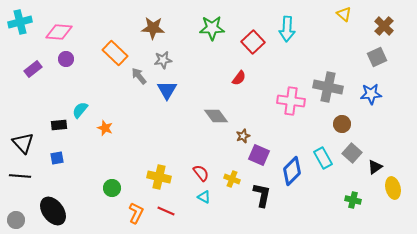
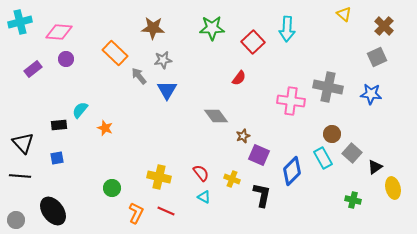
blue star at (371, 94): rotated 10 degrees clockwise
brown circle at (342, 124): moved 10 px left, 10 px down
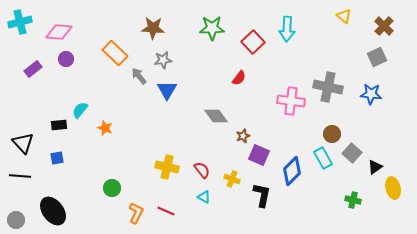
yellow triangle at (344, 14): moved 2 px down
red semicircle at (201, 173): moved 1 px right, 3 px up
yellow cross at (159, 177): moved 8 px right, 10 px up
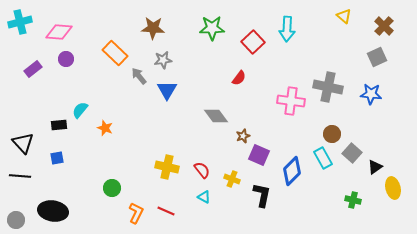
black ellipse at (53, 211): rotated 44 degrees counterclockwise
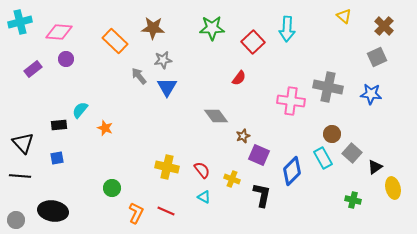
orange rectangle at (115, 53): moved 12 px up
blue triangle at (167, 90): moved 3 px up
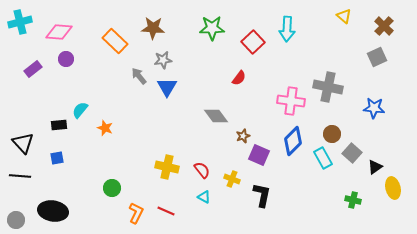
blue star at (371, 94): moved 3 px right, 14 px down
blue diamond at (292, 171): moved 1 px right, 30 px up
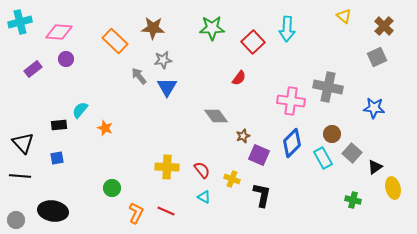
blue diamond at (293, 141): moved 1 px left, 2 px down
yellow cross at (167, 167): rotated 10 degrees counterclockwise
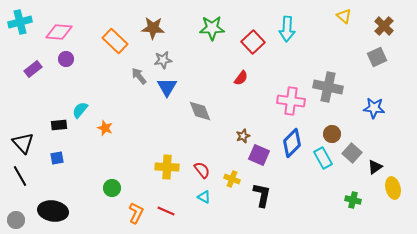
red semicircle at (239, 78): moved 2 px right
gray diamond at (216, 116): moved 16 px left, 5 px up; rotated 15 degrees clockwise
black line at (20, 176): rotated 55 degrees clockwise
